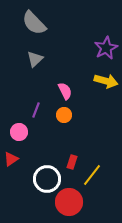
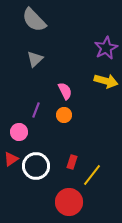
gray semicircle: moved 3 px up
white circle: moved 11 px left, 13 px up
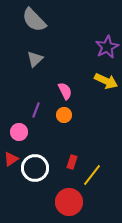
purple star: moved 1 px right, 1 px up
yellow arrow: rotated 10 degrees clockwise
white circle: moved 1 px left, 2 px down
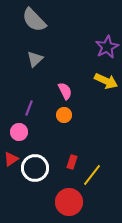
purple line: moved 7 px left, 2 px up
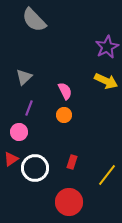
gray triangle: moved 11 px left, 18 px down
yellow line: moved 15 px right
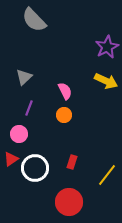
pink circle: moved 2 px down
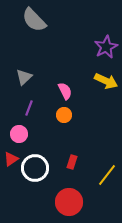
purple star: moved 1 px left
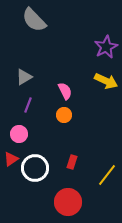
gray triangle: rotated 12 degrees clockwise
purple line: moved 1 px left, 3 px up
red circle: moved 1 px left
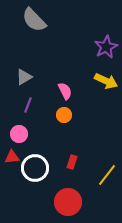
red triangle: moved 1 px right, 2 px up; rotated 28 degrees clockwise
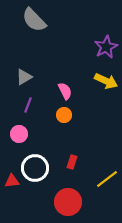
red triangle: moved 24 px down
yellow line: moved 4 px down; rotated 15 degrees clockwise
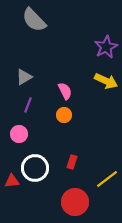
red circle: moved 7 px right
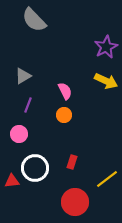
gray triangle: moved 1 px left, 1 px up
